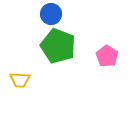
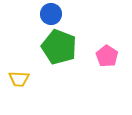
green pentagon: moved 1 px right, 1 px down
yellow trapezoid: moved 1 px left, 1 px up
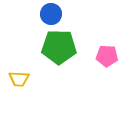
green pentagon: rotated 20 degrees counterclockwise
pink pentagon: rotated 30 degrees counterclockwise
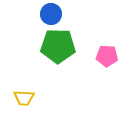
green pentagon: moved 1 px left, 1 px up
yellow trapezoid: moved 5 px right, 19 px down
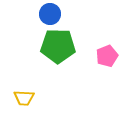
blue circle: moved 1 px left
pink pentagon: rotated 25 degrees counterclockwise
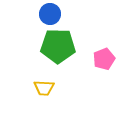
pink pentagon: moved 3 px left, 3 px down
yellow trapezoid: moved 20 px right, 10 px up
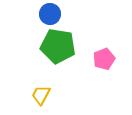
green pentagon: rotated 8 degrees clockwise
yellow trapezoid: moved 3 px left, 7 px down; rotated 115 degrees clockwise
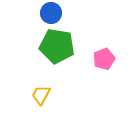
blue circle: moved 1 px right, 1 px up
green pentagon: moved 1 px left
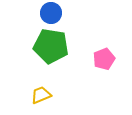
green pentagon: moved 6 px left
yellow trapezoid: rotated 40 degrees clockwise
